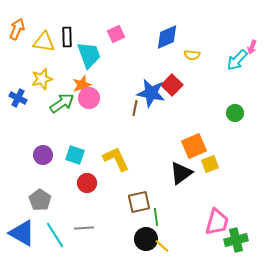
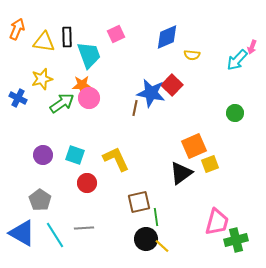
orange star: rotated 18 degrees clockwise
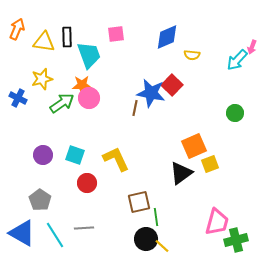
pink square: rotated 18 degrees clockwise
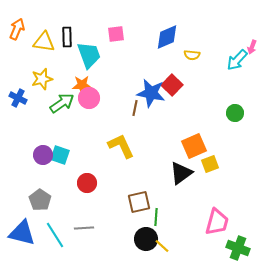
cyan square: moved 15 px left
yellow L-shape: moved 5 px right, 13 px up
green line: rotated 12 degrees clockwise
blue triangle: rotated 16 degrees counterclockwise
green cross: moved 2 px right, 8 px down; rotated 35 degrees clockwise
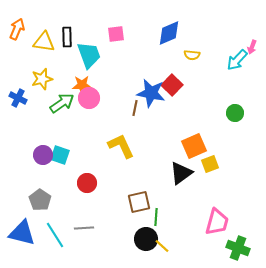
blue diamond: moved 2 px right, 4 px up
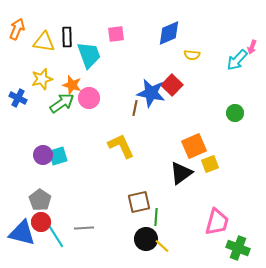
orange star: moved 10 px left; rotated 18 degrees clockwise
cyan square: moved 2 px left, 1 px down; rotated 36 degrees counterclockwise
red circle: moved 46 px left, 39 px down
